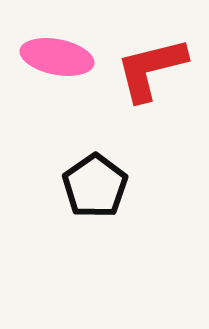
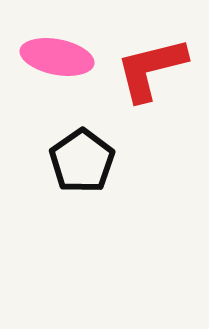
black pentagon: moved 13 px left, 25 px up
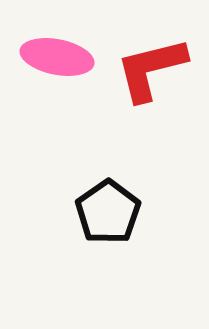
black pentagon: moved 26 px right, 51 px down
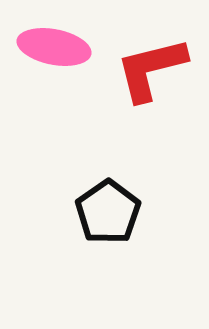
pink ellipse: moved 3 px left, 10 px up
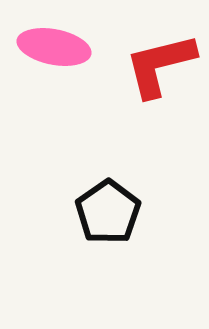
red L-shape: moved 9 px right, 4 px up
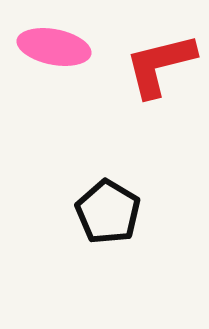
black pentagon: rotated 6 degrees counterclockwise
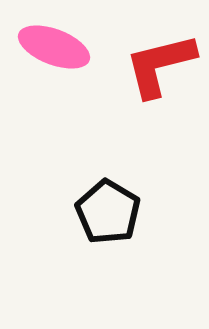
pink ellipse: rotated 10 degrees clockwise
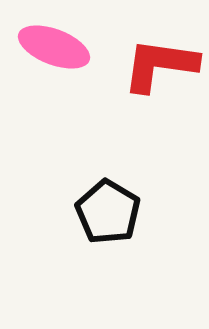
red L-shape: rotated 22 degrees clockwise
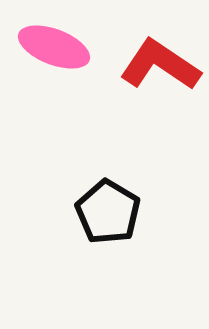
red L-shape: rotated 26 degrees clockwise
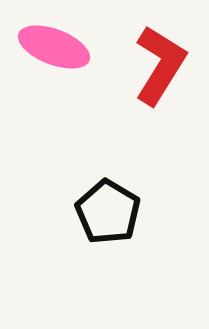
red L-shape: rotated 88 degrees clockwise
